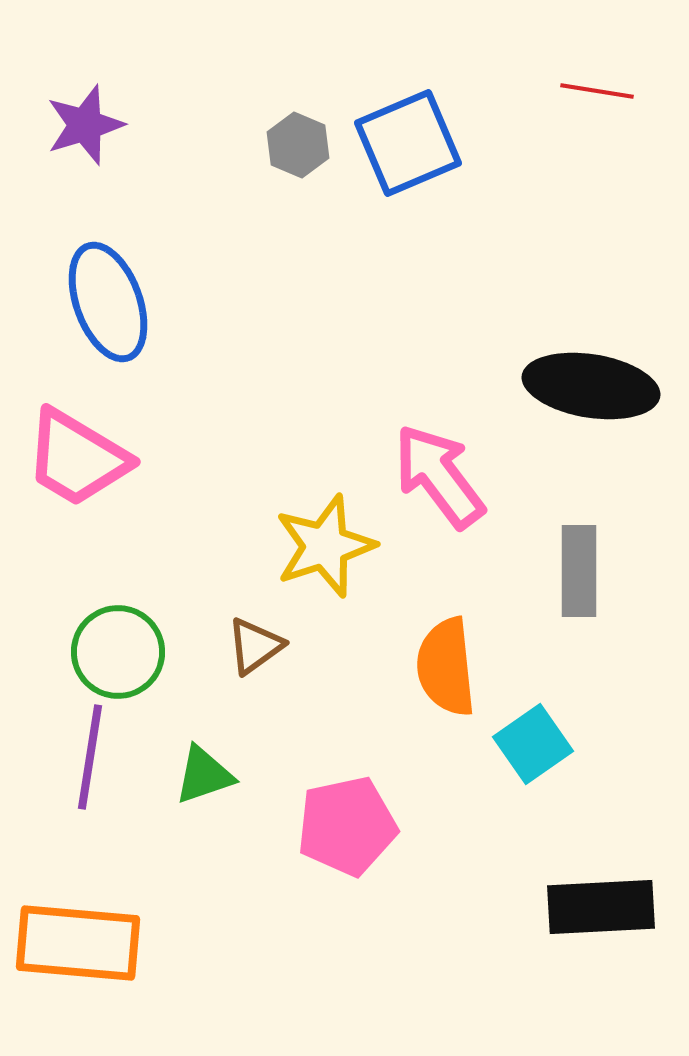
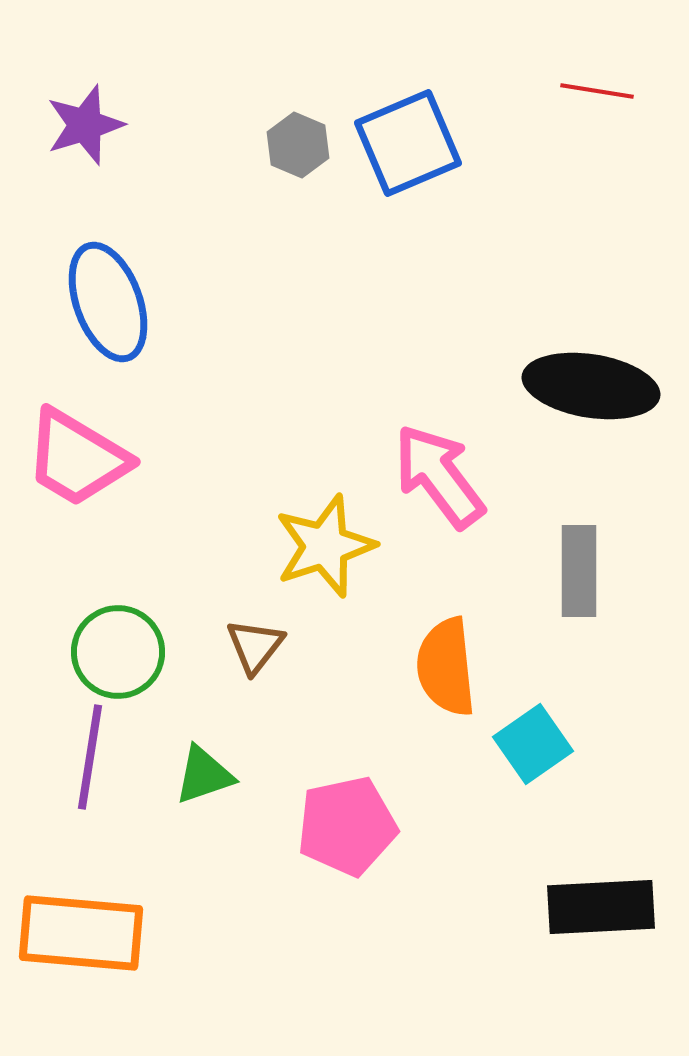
brown triangle: rotated 16 degrees counterclockwise
orange rectangle: moved 3 px right, 10 px up
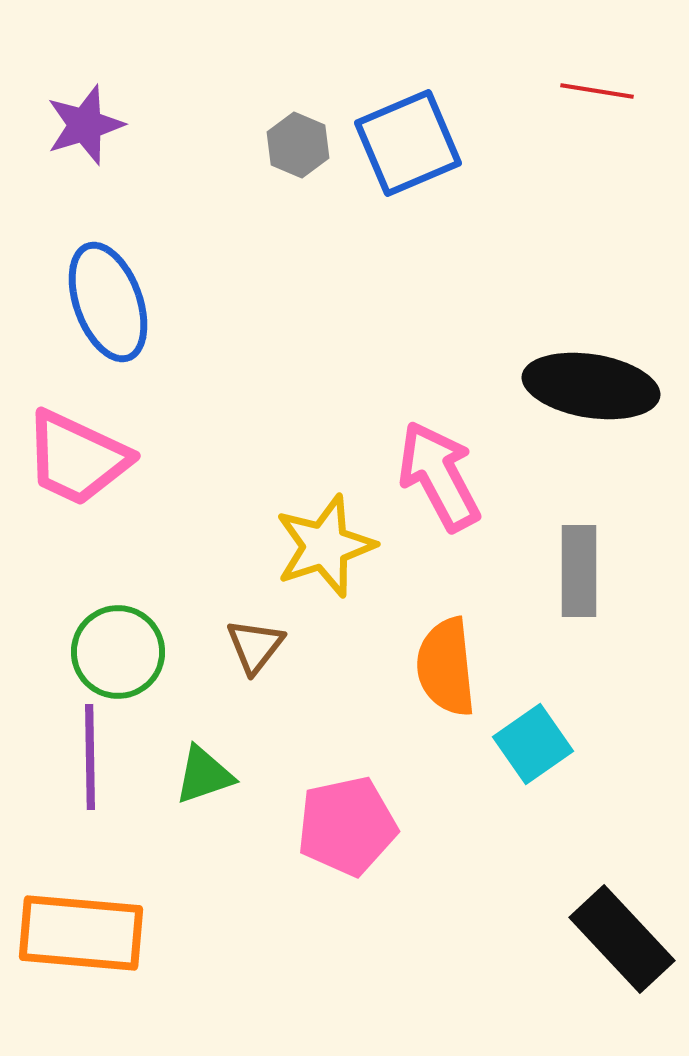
pink trapezoid: rotated 6 degrees counterclockwise
pink arrow: rotated 9 degrees clockwise
purple line: rotated 10 degrees counterclockwise
black rectangle: moved 21 px right, 32 px down; rotated 50 degrees clockwise
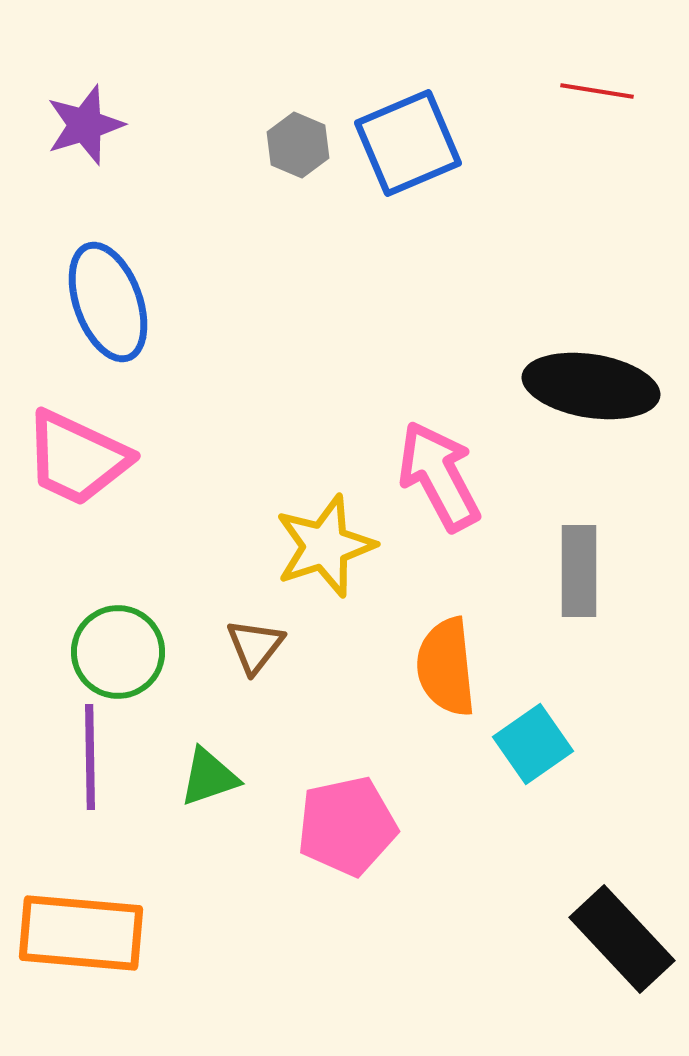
green triangle: moved 5 px right, 2 px down
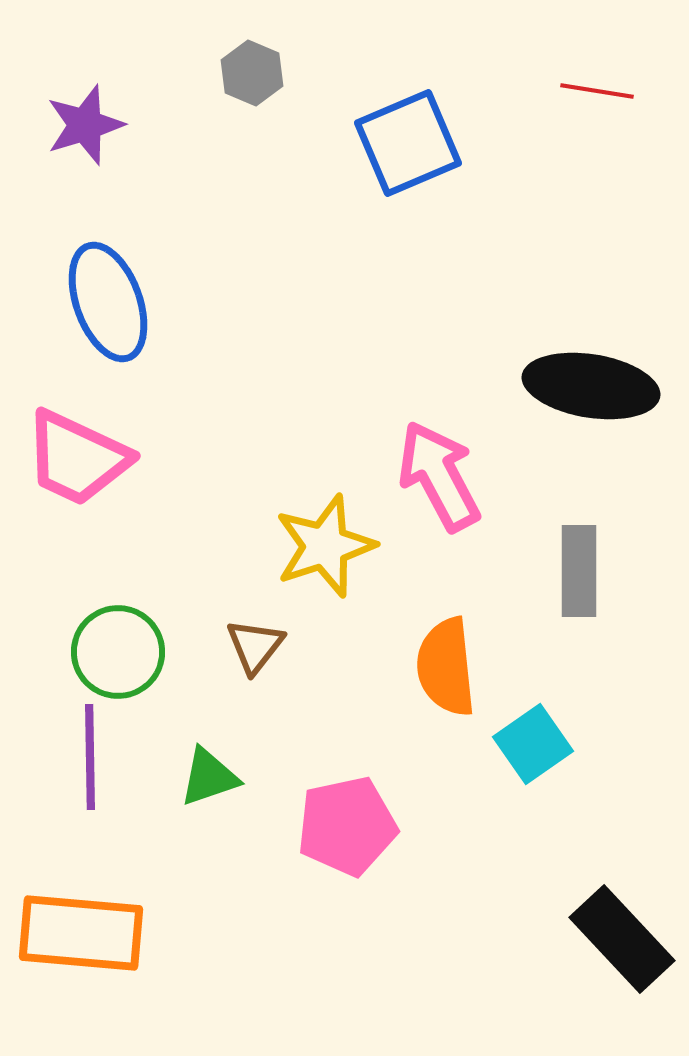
gray hexagon: moved 46 px left, 72 px up
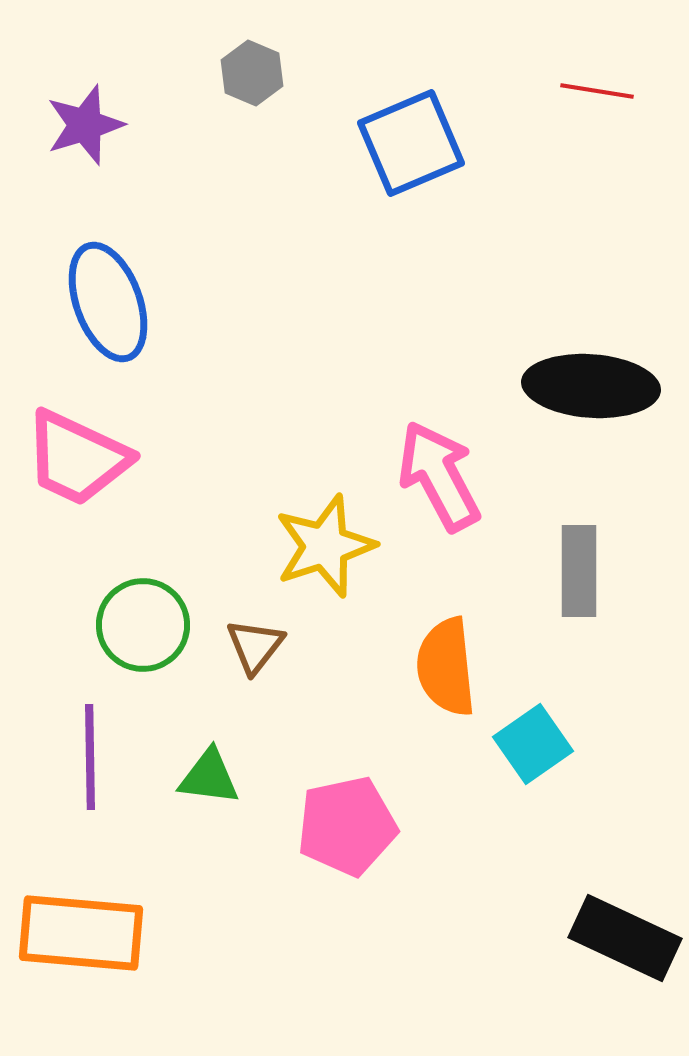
blue square: moved 3 px right
black ellipse: rotated 5 degrees counterclockwise
green circle: moved 25 px right, 27 px up
green triangle: rotated 26 degrees clockwise
black rectangle: moved 3 px right, 1 px up; rotated 22 degrees counterclockwise
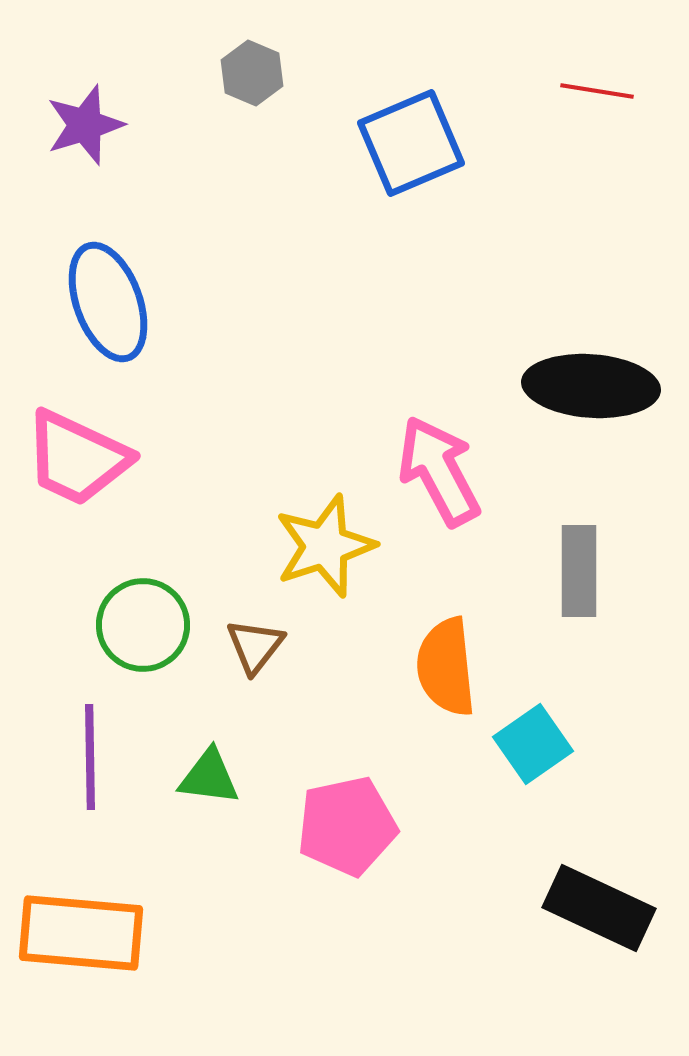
pink arrow: moved 5 px up
black rectangle: moved 26 px left, 30 px up
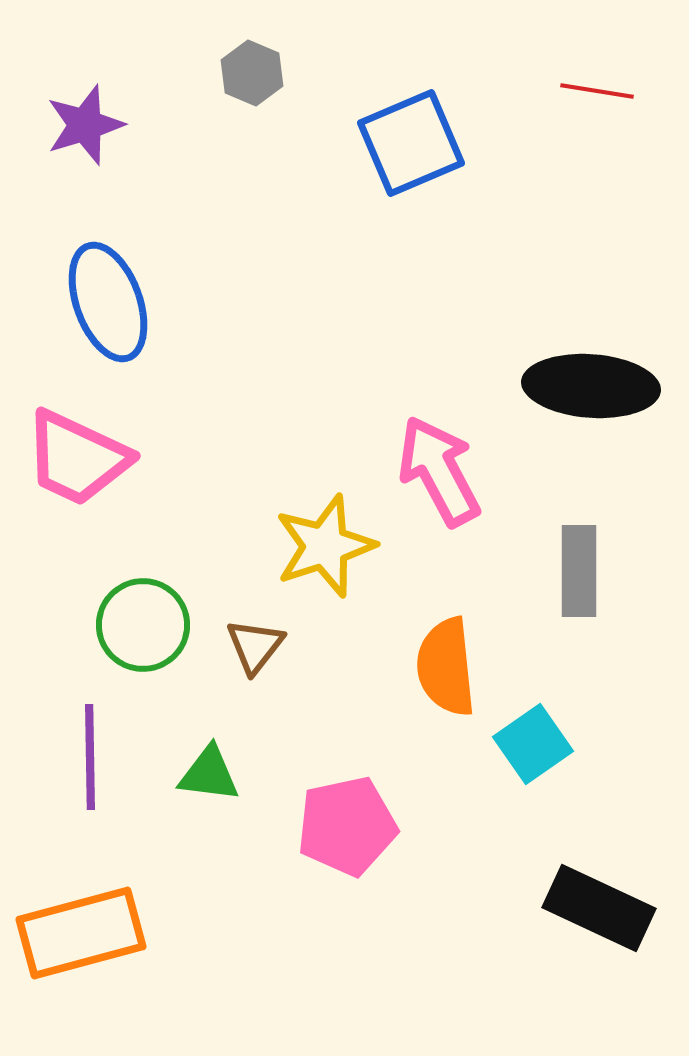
green triangle: moved 3 px up
orange rectangle: rotated 20 degrees counterclockwise
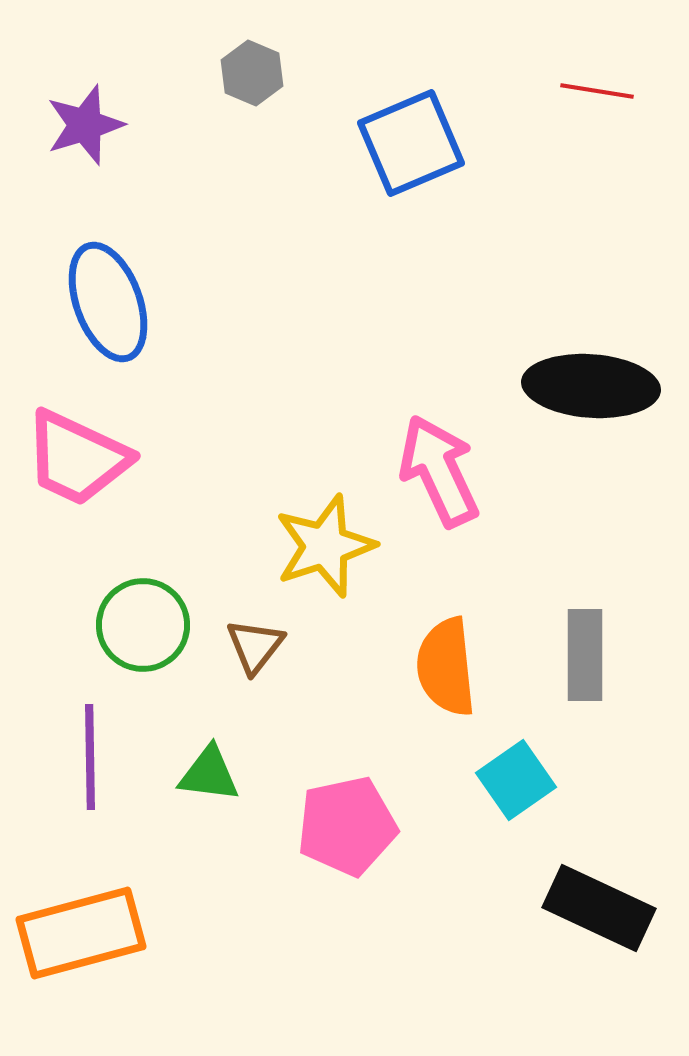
pink arrow: rotated 3 degrees clockwise
gray rectangle: moved 6 px right, 84 px down
cyan square: moved 17 px left, 36 px down
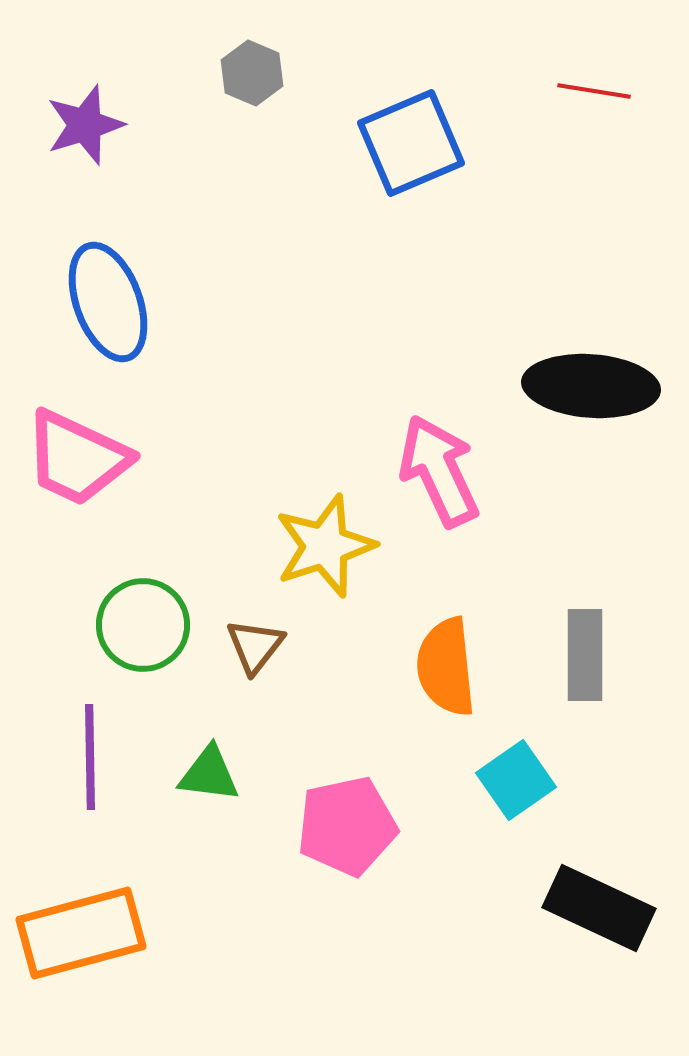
red line: moved 3 px left
